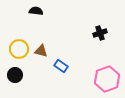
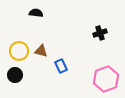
black semicircle: moved 2 px down
yellow circle: moved 2 px down
blue rectangle: rotated 32 degrees clockwise
pink hexagon: moved 1 px left
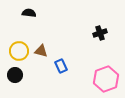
black semicircle: moved 7 px left
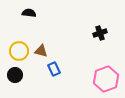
blue rectangle: moved 7 px left, 3 px down
